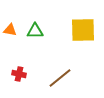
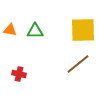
brown line: moved 18 px right, 14 px up
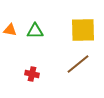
red cross: moved 13 px right
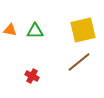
yellow square: rotated 12 degrees counterclockwise
brown line: moved 1 px right, 2 px up
red cross: moved 2 px down; rotated 16 degrees clockwise
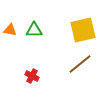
green triangle: moved 1 px left, 1 px up
brown line: moved 1 px right, 2 px down
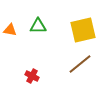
green triangle: moved 4 px right, 4 px up
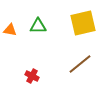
yellow square: moved 7 px up
